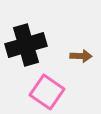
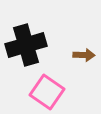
brown arrow: moved 3 px right, 1 px up
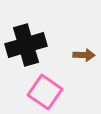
pink square: moved 2 px left
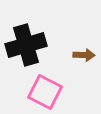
pink square: rotated 8 degrees counterclockwise
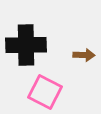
black cross: rotated 15 degrees clockwise
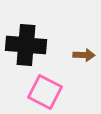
black cross: rotated 6 degrees clockwise
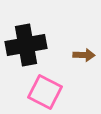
black cross: rotated 15 degrees counterclockwise
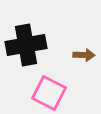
pink square: moved 4 px right, 1 px down
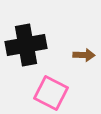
pink square: moved 2 px right
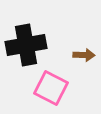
pink square: moved 5 px up
